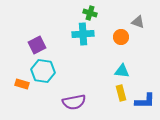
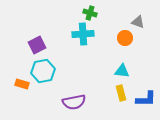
orange circle: moved 4 px right, 1 px down
cyan hexagon: rotated 20 degrees counterclockwise
blue L-shape: moved 1 px right, 2 px up
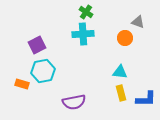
green cross: moved 4 px left, 1 px up; rotated 16 degrees clockwise
cyan triangle: moved 2 px left, 1 px down
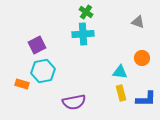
orange circle: moved 17 px right, 20 px down
